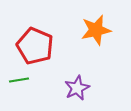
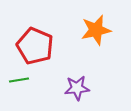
purple star: rotated 20 degrees clockwise
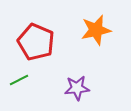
red pentagon: moved 1 px right, 4 px up
green line: rotated 18 degrees counterclockwise
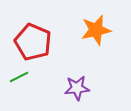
red pentagon: moved 3 px left
green line: moved 3 px up
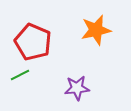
green line: moved 1 px right, 2 px up
